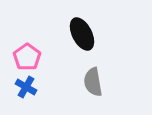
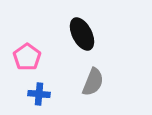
gray semicircle: rotated 148 degrees counterclockwise
blue cross: moved 13 px right, 7 px down; rotated 25 degrees counterclockwise
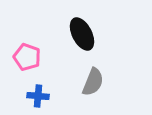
pink pentagon: rotated 16 degrees counterclockwise
blue cross: moved 1 px left, 2 px down
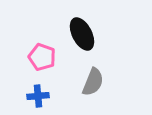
pink pentagon: moved 15 px right
blue cross: rotated 10 degrees counterclockwise
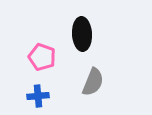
black ellipse: rotated 24 degrees clockwise
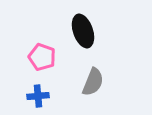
black ellipse: moved 1 px right, 3 px up; rotated 16 degrees counterclockwise
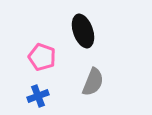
blue cross: rotated 15 degrees counterclockwise
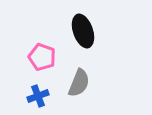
gray semicircle: moved 14 px left, 1 px down
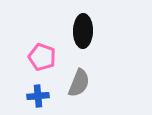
black ellipse: rotated 20 degrees clockwise
blue cross: rotated 15 degrees clockwise
